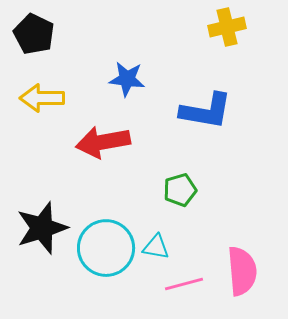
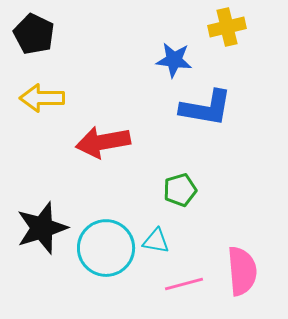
blue star: moved 47 px right, 19 px up
blue L-shape: moved 3 px up
cyan triangle: moved 6 px up
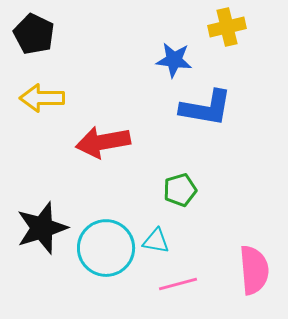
pink semicircle: moved 12 px right, 1 px up
pink line: moved 6 px left
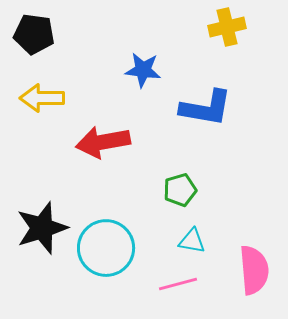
black pentagon: rotated 18 degrees counterclockwise
blue star: moved 31 px left, 10 px down
cyan triangle: moved 36 px right
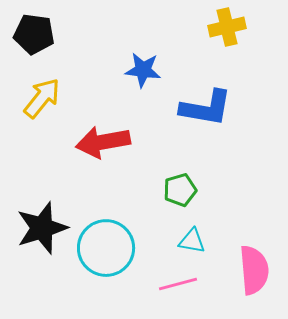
yellow arrow: rotated 129 degrees clockwise
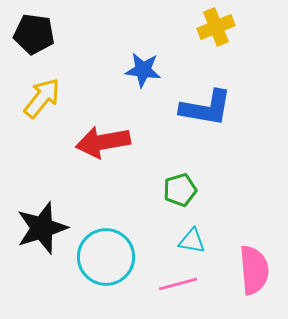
yellow cross: moved 11 px left; rotated 9 degrees counterclockwise
cyan circle: moved 9 px down
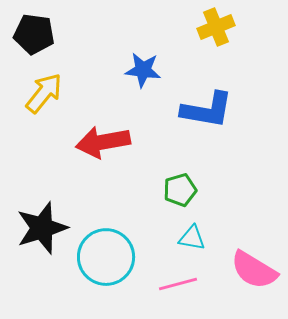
yellow arrow: moved 2 px right, 5 px up
blue L-shape: moved 1 px right, 2 px down
cyan triangle: moved 3 px up
pink semicircle: rotated 126 degrees clockwise
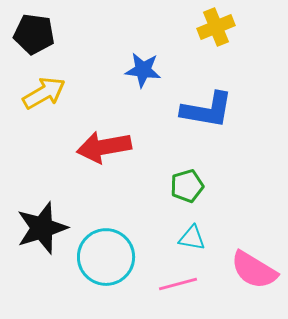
yellow arrow: rotated 21 degrees clockwise
red arrow: moved 1 px right, 5 px down
green pentagon: moved 7 px right, 4 px up
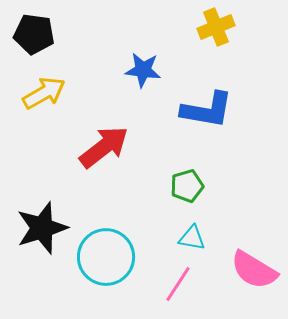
red arrow: rotated 152 degrees clockwise
pink line: rotated 42 degrees counterclockwise
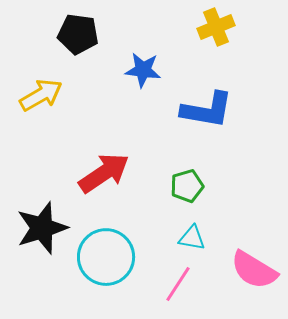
black pentagon: moved 44 px right
yellow arrow: moved 3 px left, 2 px down
red arrow: moved 26 px down; rotated 4 degrees clockwise
